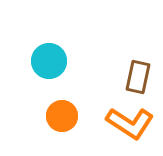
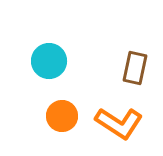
brown rectangle: moved 3 px left, 9 px up
orange L-shape: moved 11 px left
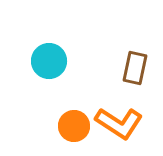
orange circle: moved 12 px right, 10 px down
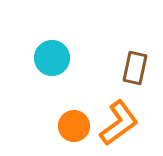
cyan circle: moved 3 px right, 3 px up
orange L-shape: rotated 69 degrees counterclockwise
